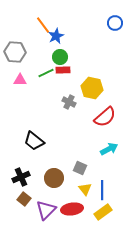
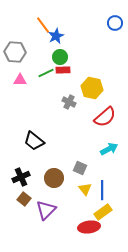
red ellipse: moved 17 px right, 18 px down
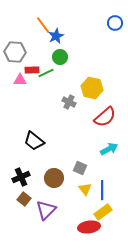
red rectangle: moved 31 px left
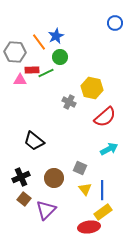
orange line: moved 4 px left, 17 px down
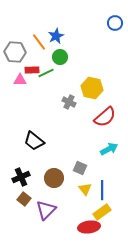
yellow rectangle: moved 1 px left
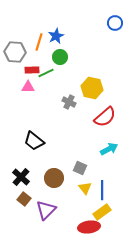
orange line: rotated 54 degrees clockwise
pink triangle: moved 8 px right, 7 px down
black cross: rotated 24 degrees counterclockwise
yellow triangle: moved 1 px up
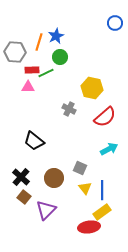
gray cross: moved 7 px down
brown square: moved 2 px up
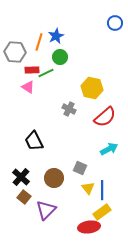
pink triangle: rotated 32 degrees clockwise
black trapezoid: rotated 25 degrees clockwise
yellow triangle: moved 3 px right
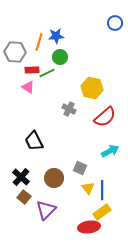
blue star: rotated 21 degrees clockwise
green line: moved 1 px right
cyan arrow: moved 1 px right, 2 px down
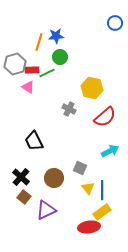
gray hexagon: moved 12 px down; rotated 20 degrees counterclockwise
purple triangle: rotated 20 degrees clockwise
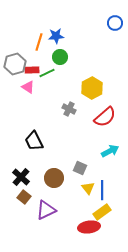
yellow hexagon: rotated 20 degrees clockwise
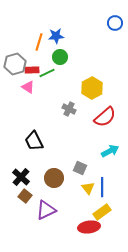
blue line: moved 3 px up
brown square: moved 1 px right, 1 px up
